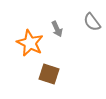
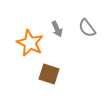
gray semicircle: moved 5 px left, 6 px down
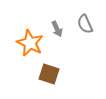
gray semicircle: moved 2 px left, 4 px up; rotated 12 degrees clockwise
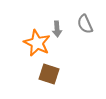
gray arrow: rotated 21 degrees clockwise
orange star: moved 7 px right
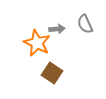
gray arrow: rotated 91 degrees counterclockwise
brown square: moved 3 px right, 1 px up; rotated 15 degrees clockwise
